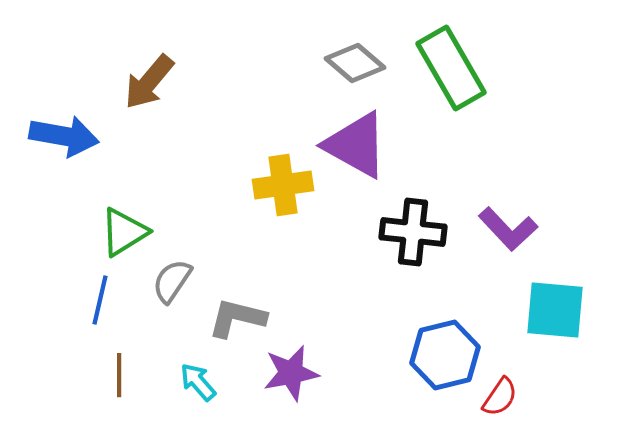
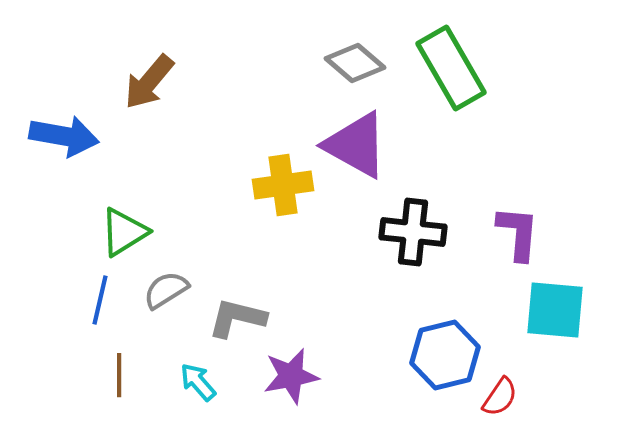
purple L-shape: moved 10 px right, 4 px down; rotated 132 degrees counterclockwise
gray semicircle: moved 6 px left, 9 px down; rotated 24 degrees clockwise
purple star: moved 3 px down
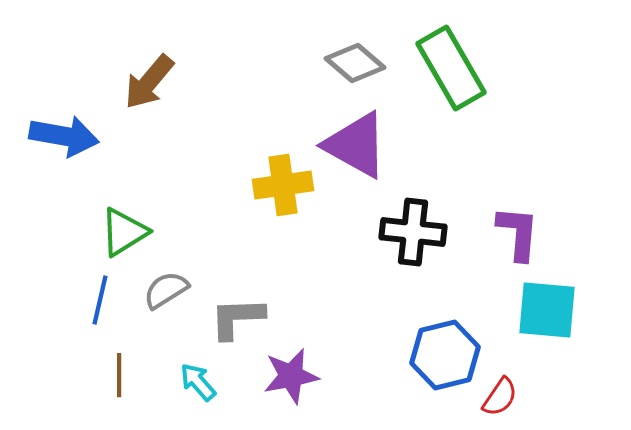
cyan square: moved 8 px left
gray L-shape: rotated 16 degrees counterclockwise
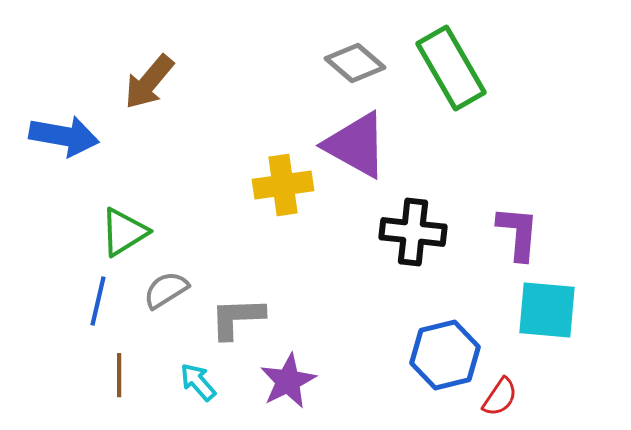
blue line: moved 2 px left, 1 px down
purple star: moved 3 px left, 5 px down; rotated 16 degrees counterclockwise
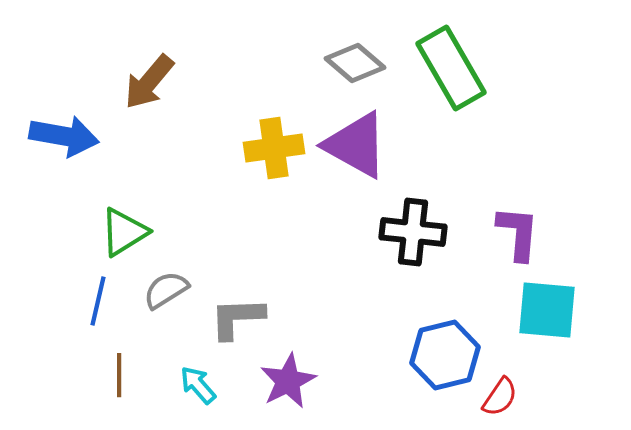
yellow cross: moved 9 px left, 37 px up
cyan arrow: moved 3 px down
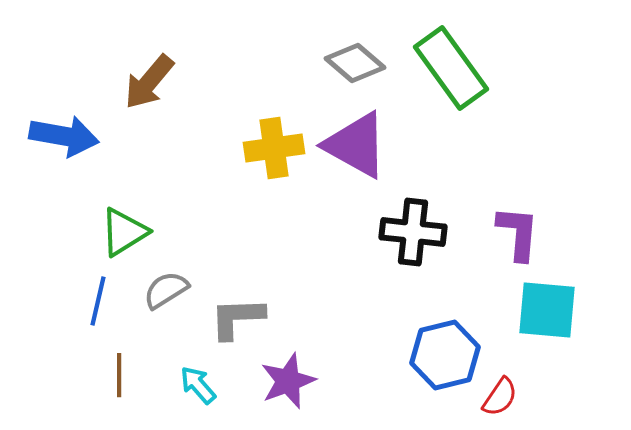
green rectangle: rotated 6 degrees counterclockwise
purple star: rotated 6 degrees clockwise
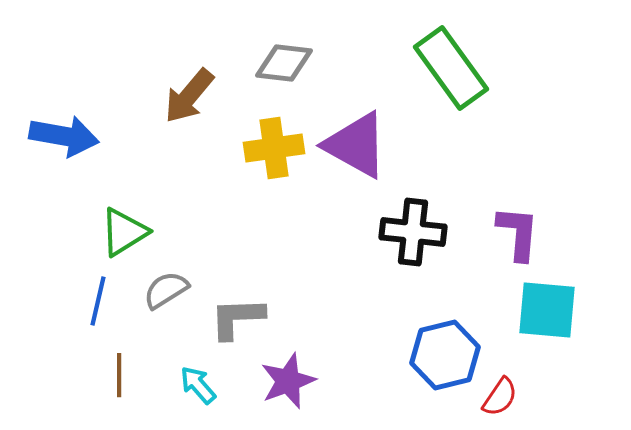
gray diamond: moved 71 px left; rotated 34 degrees counterclockwise
brown arrow: moved 40 px right, 14 px down
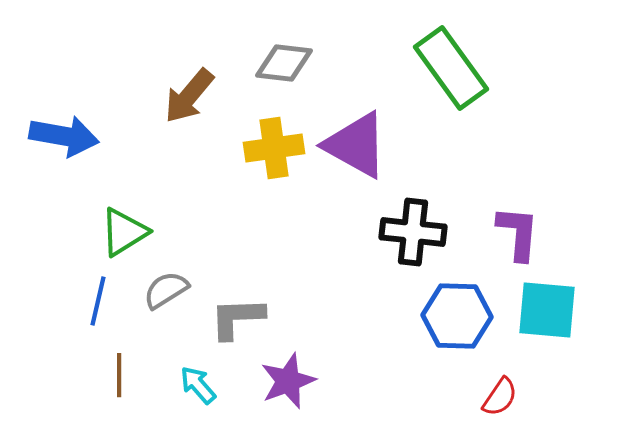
blue hexagon: moved 12 px right, 39 px up; rotated 16 degrees clockwise
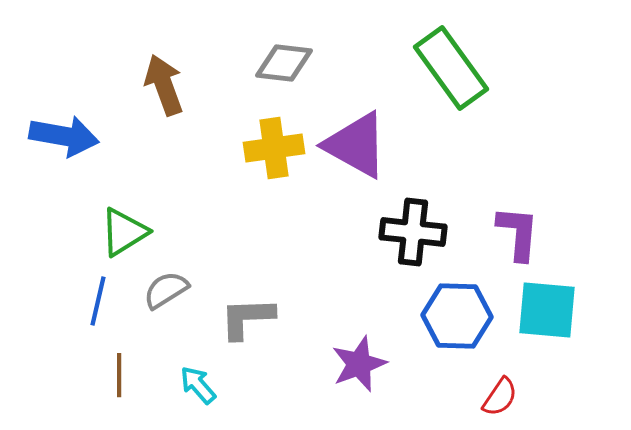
brown arrow: moved 25 px left, 11 px up; rotated 120 degrees clockwise
gray L-shape: moved 10 px right
purple star: moved 71 px right, 17 px up
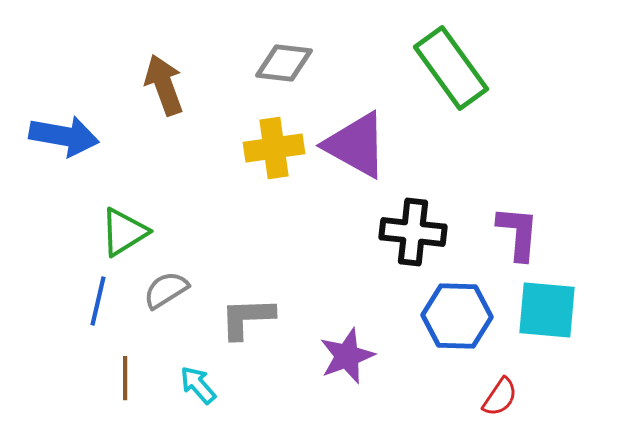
purple star: moved 12 px left, 8 px up
brown line: moved 6 px right, 3 px down
